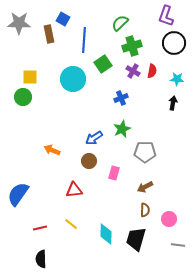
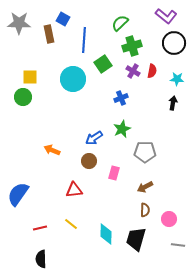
purple L-shape: rotated 70 degrees counterclockwise
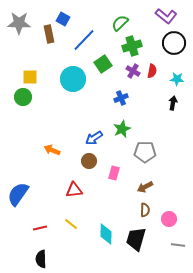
blue line: rotated 40 degrees clockwise
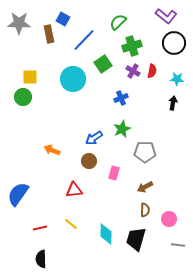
green semicircle: moved 2 px left, 1 px up
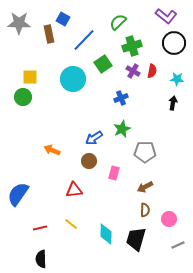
gray line: rotated 32 degrees counterclockwise
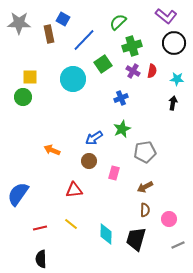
gray pentagon: rotated 10 degrees counterclockwise
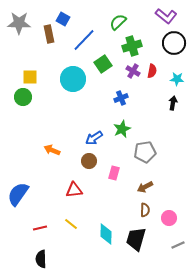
pink circle: moved 1 px up
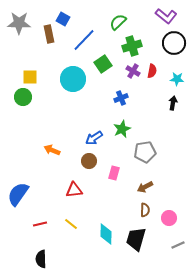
red line: moved 4 px up
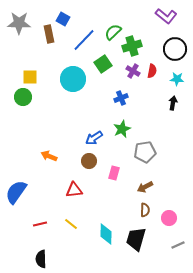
green semicircle: moved 5 px left, 10 px down
black circle: moved 1 px right, 6 px down
orange arrow: moved 3 px left, 6 px down
blue semicircle: moved 2 px left, 2 px up
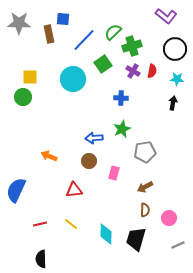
blue square: rotated 24 degrees counterclockwise
blue cross: rotated 24 degrees clockwise
blue arrow: rotated 30 degrees clockwise
blue semicircle: moved 2 px up; rotated 10 degrees counterclockwise
